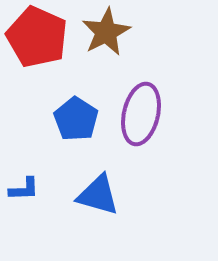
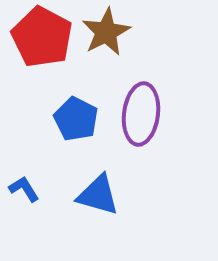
red pentagon: moved 5 px right; rotated 4 degrees clockwise
purple ellipse: rotated 6 degrees counterclockwise
blue pentagon: rotated 6 degrees counterclockwise
blue L-shape: rotated 120 degrees counterclockwise
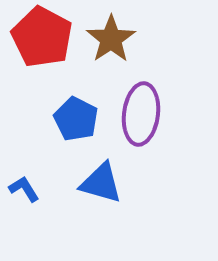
brown star: moved 5 px right, 7 px down; rotated 6 degrees counterclockwise
blue triangle: moved 3 px right, 12 px up
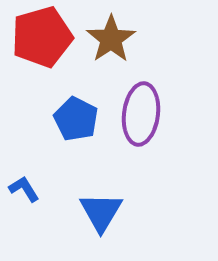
red pentagon: rotated 28 degrees clockwise
blue triangle: moved 29 px down; rotated 45 degrees clockwise
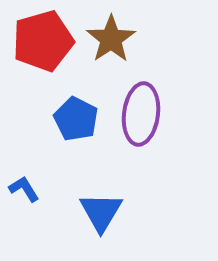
red pentagon: moved 1 px right, 4 px down
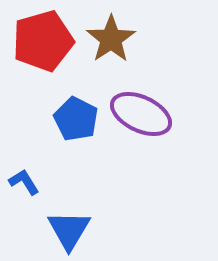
purple ellipse: rotated 72 degrees counterclockwise
blue L-shape: moved 7 px up
blue triangle: moved 32 px left, 18 px down
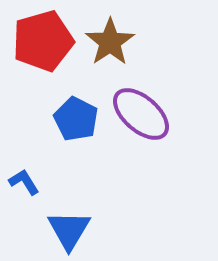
brown star: moved 1 px left, 3 px down
purple ellipse: rotated 16 degrees clockwise
